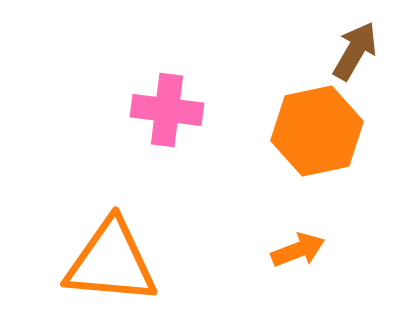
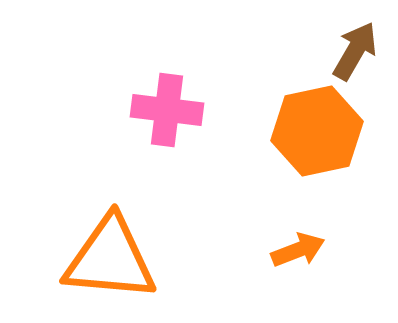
orange triangle: moved 1 px left, 3 px up
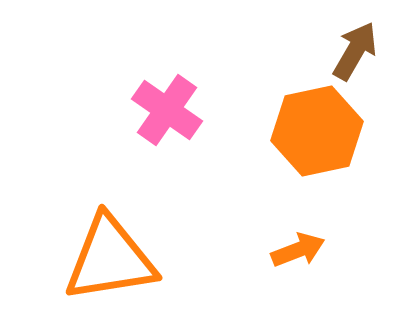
pink cross: rotated 28 degrees clockwise
orange triangle: rotated 14 degrees counterclockwise
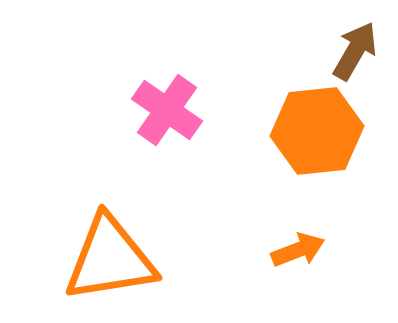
orange hexagon: rotated 6 degrees clockwise
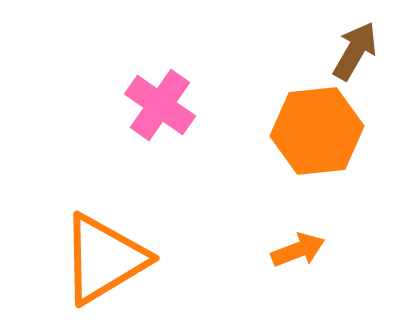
pink cross: moved 7 px left, 5 px up
orange triangle: moved 6 px left; rotated 22 degrees counterclockwise
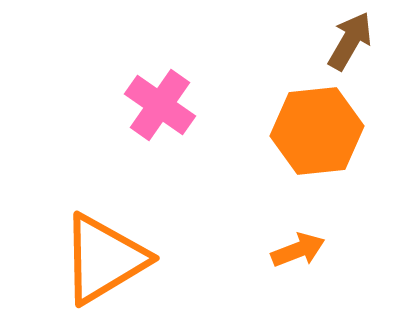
brown arrow: moved 5 px left, 10 px up
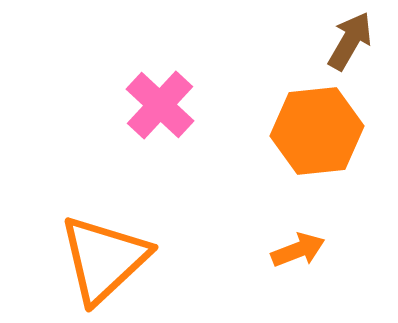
pink cross: rotated 8 degrees clockwise
orange triangle: rotated 12 degrees counterclockwise
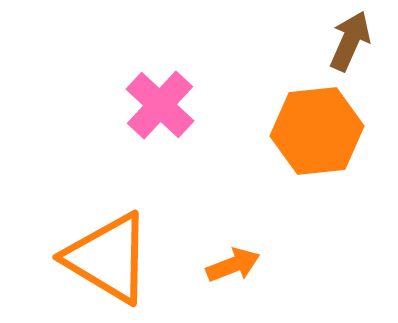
brown arrow: rotated 6 degrees counterclockwise
orange arrow: moved 65 px left, 15 px down
orange triangle: moved 4 px right, 1 px up; rotated 46 degrees counterclockwise
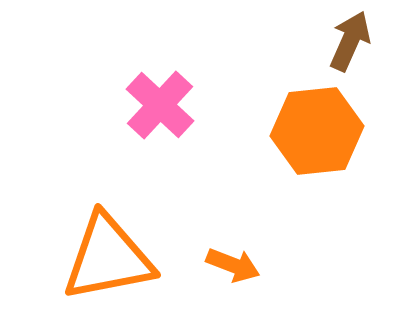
orange triangle: rotated 42 degrees counterclockwise
orange arrow: rotated 42 degrees clockwise
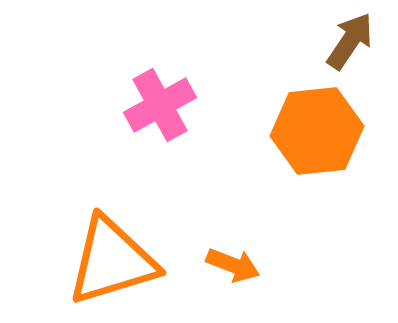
brown arrow: rotated 10 degrees clockwise
pink cross: rotated 18 degrees clockwise
orange triangle: moved 4 px right, 3 px down; rotated 6 degrees counterclockwise
